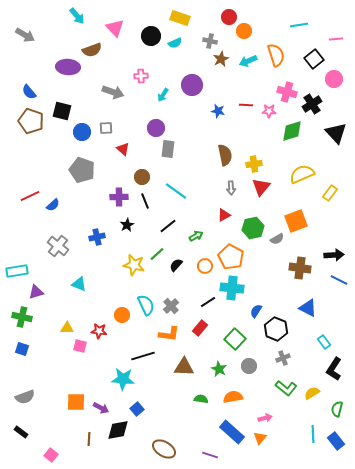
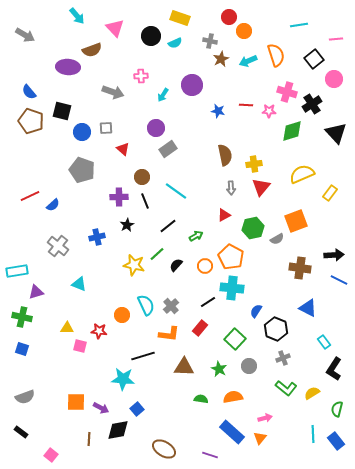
gray rectangle at (168, 149): rotated 48 degrees clockwise
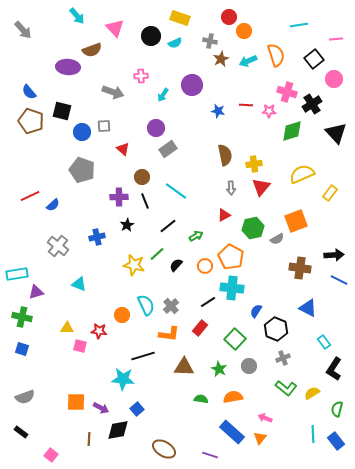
gray arrow at (25, 35): moved 2 px left, 5 px up; rotated 18 degrees clockwise
gray square at (106, 128): moved 2 px left, 2 px up
cyan rectangle at (17, 271): moved 3 px down
pink arrow at (265, 418): rotated 144 degrees counterclockwise
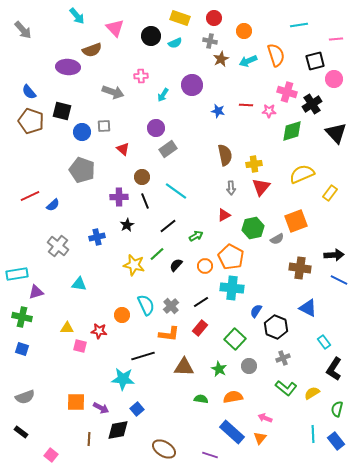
red circle at (229, 17): moved 15 px left, 1 px down
black square at (314, 59): moved 1 px right, 2 px down; rotated 24 degrees clockwise
cyan triangle at (79, 284): rotated 14 degrees counterclockwise
black line at (208, 302): moved 7 px left
black hexagon at (276, 329): moved 2 px up
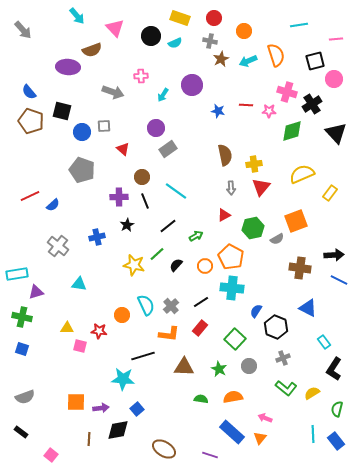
purple arrow at (101, 408): rotated 35 degrees counterclockwise
